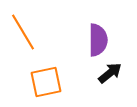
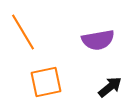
purple semicircle: rotated 80 degrees clockwise
black arrow: moved 14 px down
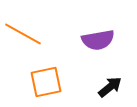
orange line: moved 2 px down; rotated 30 degrees counterclockwise
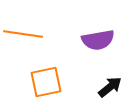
orange line: rotated 21 degrees counterclockwise
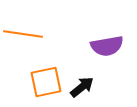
purple semicircle: moved 9 px right, 6 px down
black arrow: moved 28 px left
